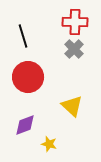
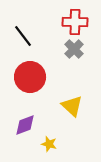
black line: rotated 20 degrees counterclockwise
red circle: moved 2 px right
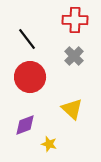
red cross: moved 2 px up
black line: moved 4 px right, 3 px down
gray cross: moved 7 px down
yellow triangle: moved 3 px down
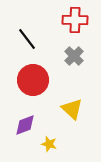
red circle: moved 3 px right, 3 px down
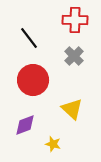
black line: moved 2 px right, 1 px up
yellow star: moved 4 px right
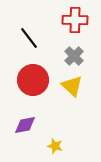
yellow triangle: moved 23 px up
purple diamond: rotated 10 degrees clockwise
yellow star: moved 2 px right, 2 px down
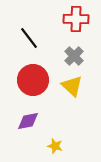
red cross: moved 1 px right, 1 px up
purple diamond: moved 3 px right, 4 px up
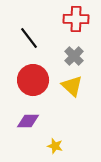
purple diamond: rotated 10 degrees clockwise
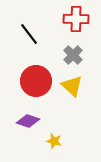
black line: moved 4 px up
gray cross: moved 1 px left, 1 px up
red circle: moved 3 px right, 1 px down
purple diamond: rotated 20 degrees clockwise
yellow star: moved 1 px left, 5 px up
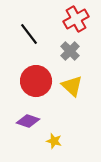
red cross: rotated 30 degrees counterclockwise
gray cross: moved 3 px left, 4 px up
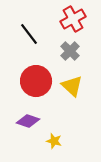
red cross: moved 3 px left
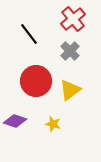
red cross: rotated 10 degrees counterclockwise
yellow triangle: moved 2 px left, 4 px down; rotated 40 degrees clockwise
purple diamond: moved 13 px left
yellow star: moved 1 px left, 17 px up
